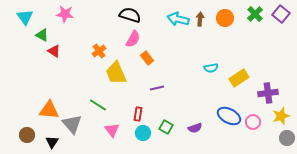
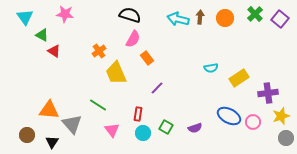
purple square: moved 1 px left, 5 px down
brown arrow: moved 2 px up
purple line: rotated 32 degrees counterclockwise
gray circle: moved 1 px left
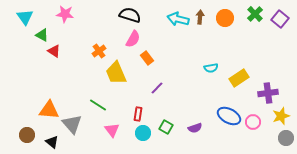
black triangle: rotated 24 degrees counterclockwise
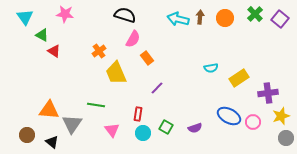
black semicircle: moved 5 px left
green line: moved 2 px left; rotated 24 degrees counterclockwise
gray triangle: rotated 15 degrees clockwise
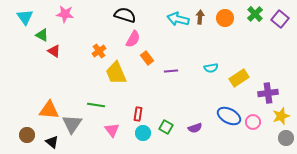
purple line: moved 14 px right, 17 px up; rotated 40 degrees clockwise
